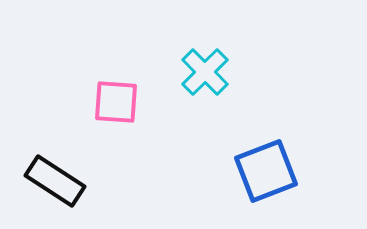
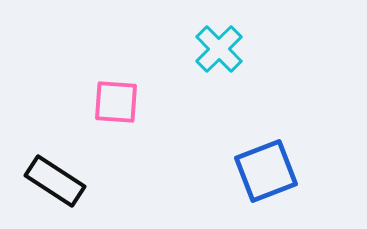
cyan cross: moved 14 px right, 23 px up
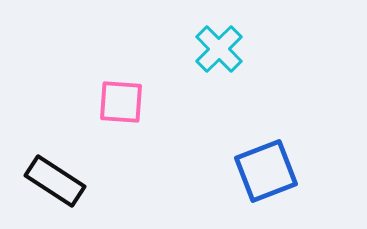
pink square: moved 5 px right
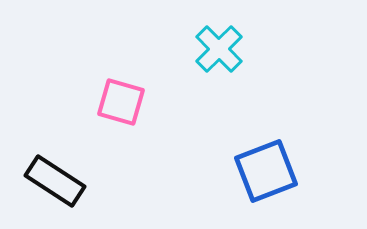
pink square: rotated 12 degrees clockwise
